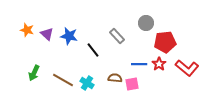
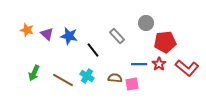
cyan cross: moved 7 px up
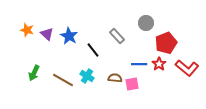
blue star: rotated 18 degrees clockwise
red pentagon: moved 1 px right, 1 px down; rotated 15 degrees counterclockwise
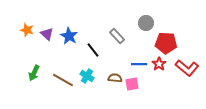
red pentagon: rotated 25 degrees clockwise
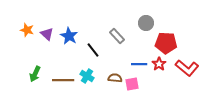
green arrow: moved 1 px right, 1 px down
brown line: rotated 30 degrees counterclockwise
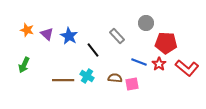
blue line: moved 2 px up; rotated 21 degrees clockwise
green arrow: moved 11 px left, 9 px up
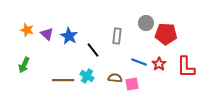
gray rectangle: rotated 49 degrees clockwise
red pentagon: moved 9 px up
red L-shape: moved 1 px left, 1 px up; rotated 50 degrees clockwise
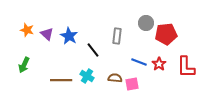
red pentagon: rotated 10 degrees counterclockwise
brown line: moved 2 px left
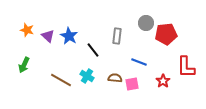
purple triangle: moved 1 px right, 2 px down
red star: moved 4 px right, 17 px down
brown line: rotated 30 degrees clockwise
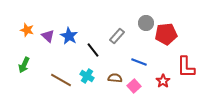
gray rectangle: rotated 35 degrees clockwise
pink square: moved 2 px right, 2 px down; rotated 32 degrees counterclockwise
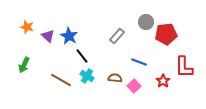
gray circle: moved 1 px up
orange star: moved 3 px up
black line: moved 11 px left, 6 px down
red L-shape: moved 2 px left
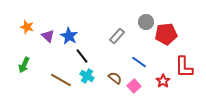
blue line: rotated 14 degrees clockwise
brown semicircle: rotated 32 degrees clockwise
